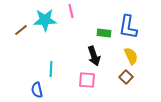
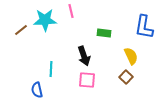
blue L-shape: moved 16 px right
black arrow: moved 10 px left
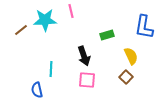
green rectangle: moved 3 px right, 2 px down; rotated 24 degrees counterclockwise
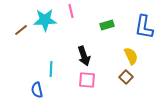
green rectangle: moved 10 px up
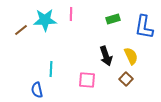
pink line: moved 3 px down; rotated 16 degrees clockwise
green rectangle: moved 6 px right, 6 px up
black arrow: moved 22 px right
brown square: moved 2 px down
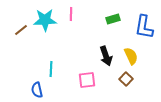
pink square: rotated 12 degrees counterclockwise
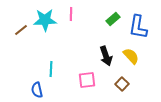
green rectangle: rotated 24 degrees counterclockwise
blue L-shape: moved 6 px left
yellow semicircle: rotated 18 degrees counterclockwise
brown square: moved 4 px left, 5 px down
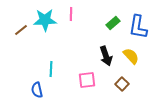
green rectangle: moved 4 px down
